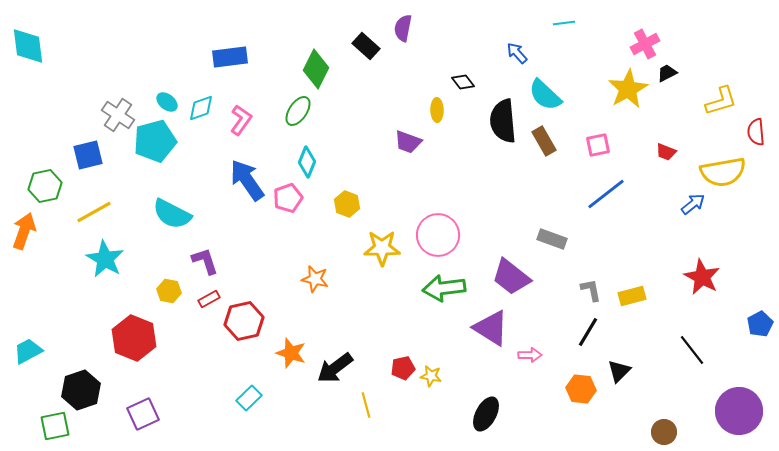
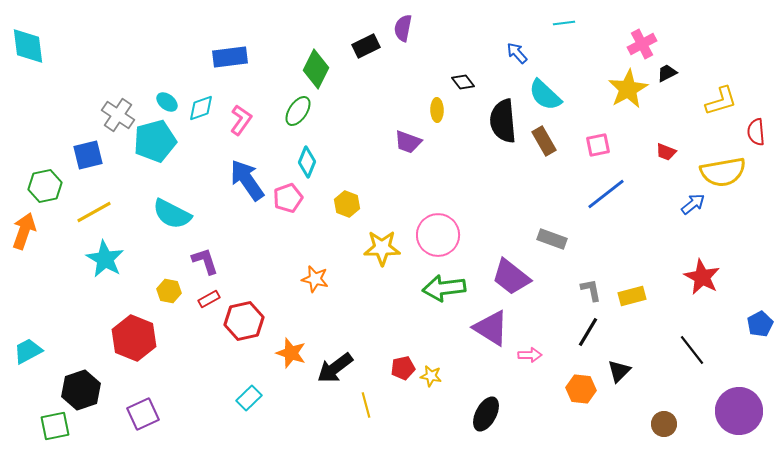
pink cross at (645, 44): moved 3 px left
black rectangle at (366, 46): rotated 68 degrees counterclockwise
brown circle at (664, 432): moved 8 px up
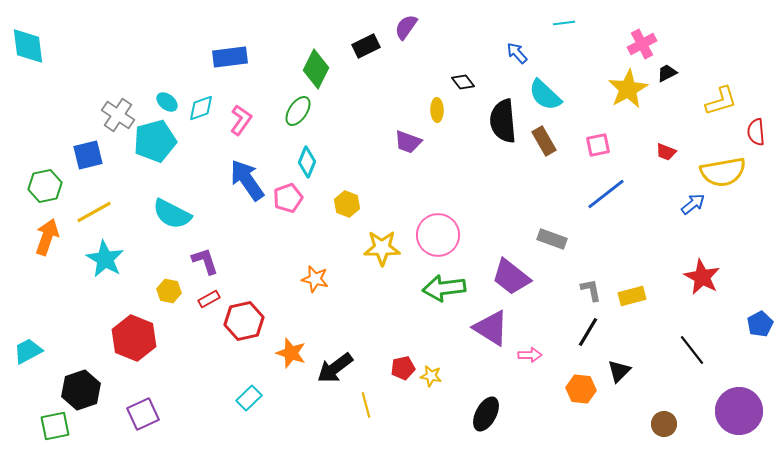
purple semicircle at (403, 28): moved 3 px right, 1 px up; rotated 24 degrees clockwise
orange arrow at (24, 231): moved 23 px right, 6 px down
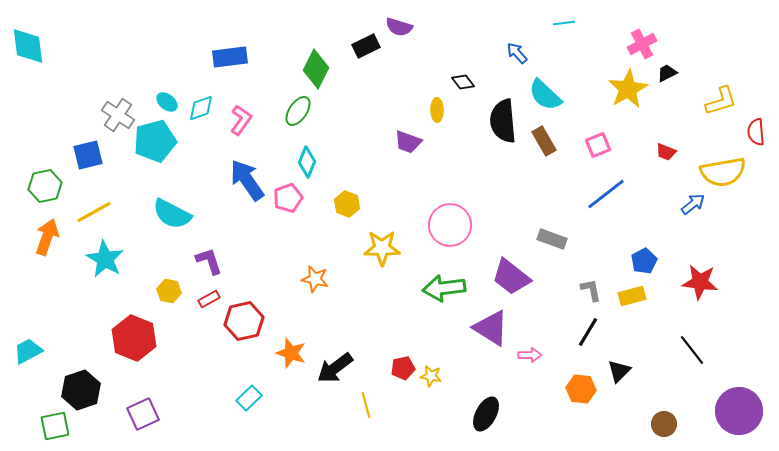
purple semicircle at (406, 27): moved 7 px left; rotated 108 degrees counterclockwise
pink square at (598, 145): rotated 10 degrees counterclockwise
pink circle at (438, 235): moved 12 px right, 10 px up
purple L-shape at (205, 261): moved 4 px right
red star at (702, 277): moved 2 px left, 5 px down; rotated 21 degrees counterclockwise
blue pentagon at (760, 324): moved 116 px left, 63 px up
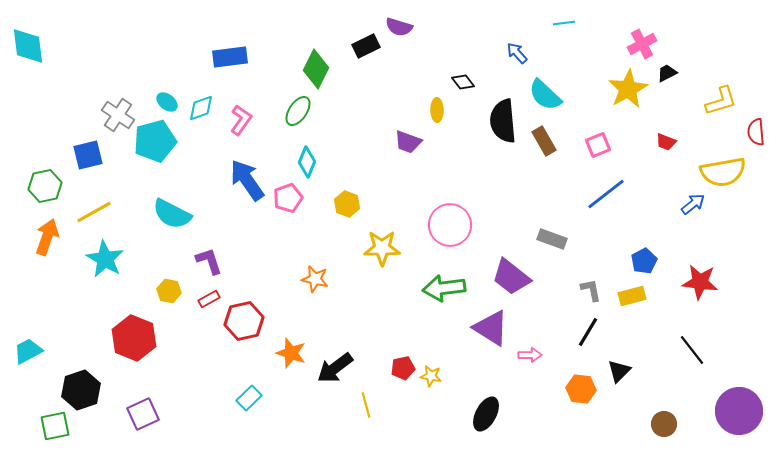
red trapezoid at (666, 152): moved 10 px up
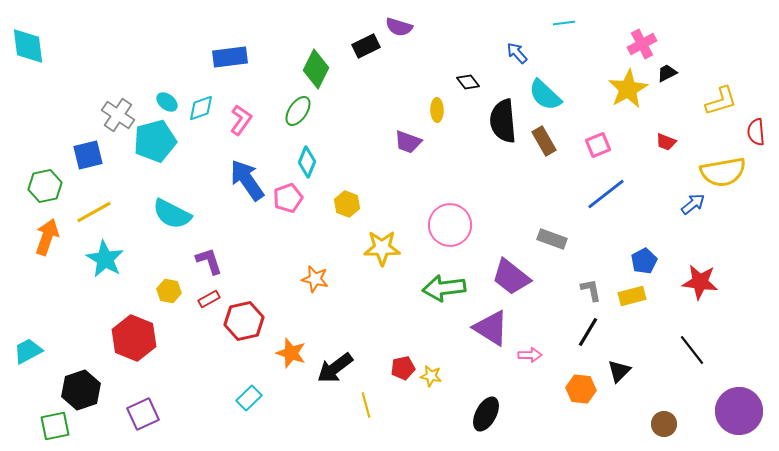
black diamond at (463, 82): moved 5 px right
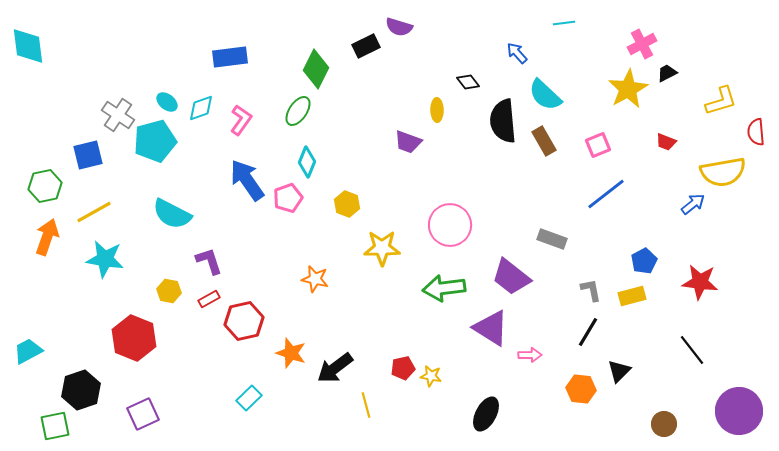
cyan star at (105, 259): rotated 21 degrees counterclockwise
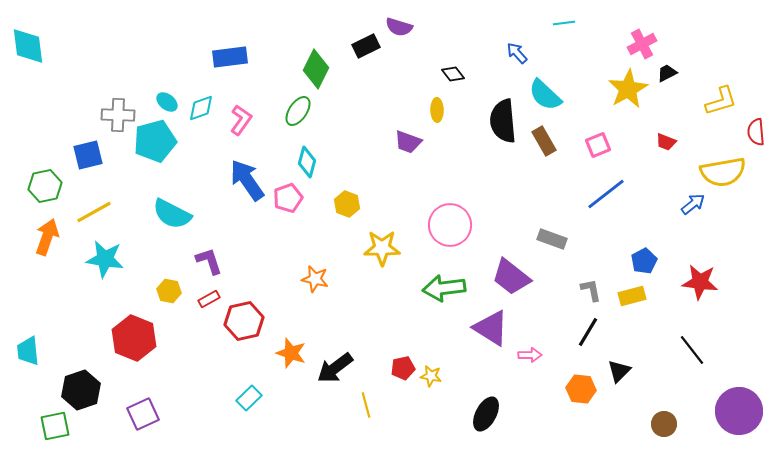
black diamond at (468, 82): moved 15 px left, 8 px up
gray cross at (118, 115): rotated 32 degrees counterclockwise
cyan diamond at (307, 162): rotated 8 degrees counterclockwise
cyan trapezoid at (28, 351): rotated 68 degrees counterclockwise
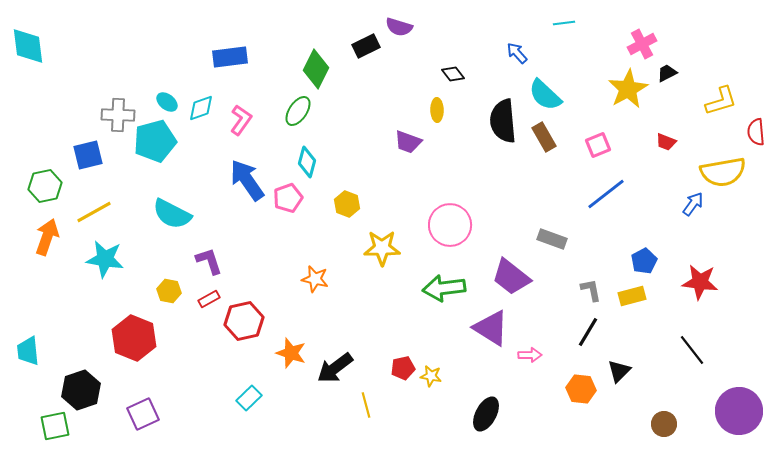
brown rectangle at (544, 141): moved 4 px up
blue arrow at (693, 204): rotated 15 degrees counterclockwise
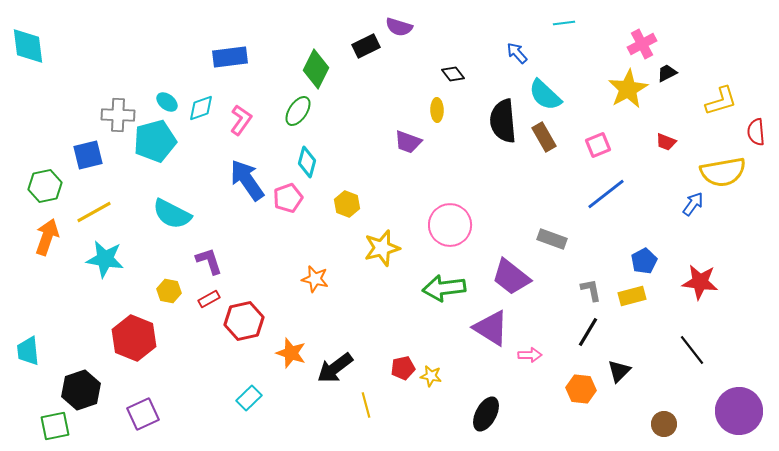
yellow star at (382, 248): rotated 15 degrees counterclockwise
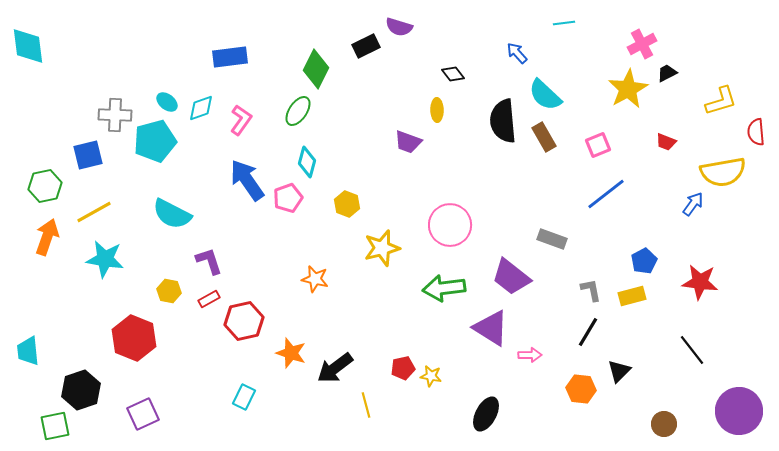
gray cross at (118, 115): moved 3 px left
cyan rectangle at (249, 398): moved 5 px left, 1 px up; rotated 20 degrees counterclockwise
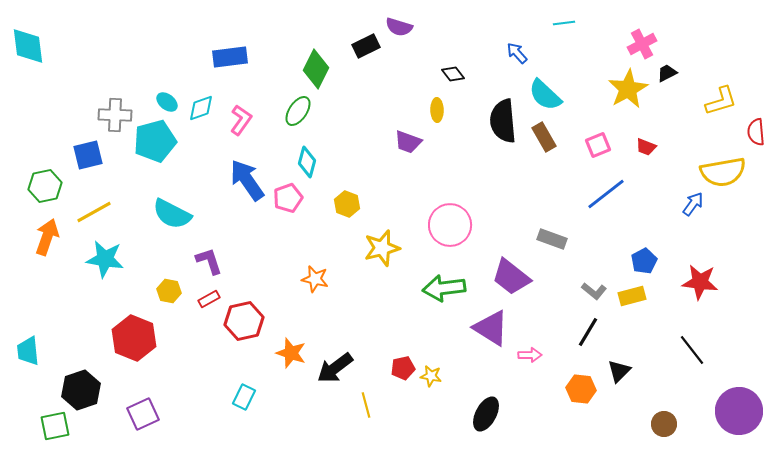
red trapezoid at (666, 142): moved 20 px left, 5 px down
gray L-shape at (591, 290): moved 3 px right, 1 px down; rotated 140 degrees clockwise
